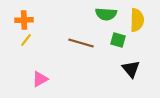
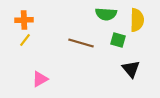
yellow line: moved 1 px left
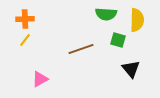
orange cross: moved 1 px right, 1 px up
brown line: moved 6 px down; rotated 35 degrees counterclockwise
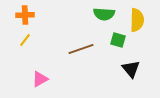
green semicircle: moved 2 px left
orange cross: moved 4 px up
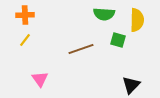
black triangle: moved 16 px down; rotated 24 degrees clockwise
pink triangle: rotated 36 degrees counterclockwise
